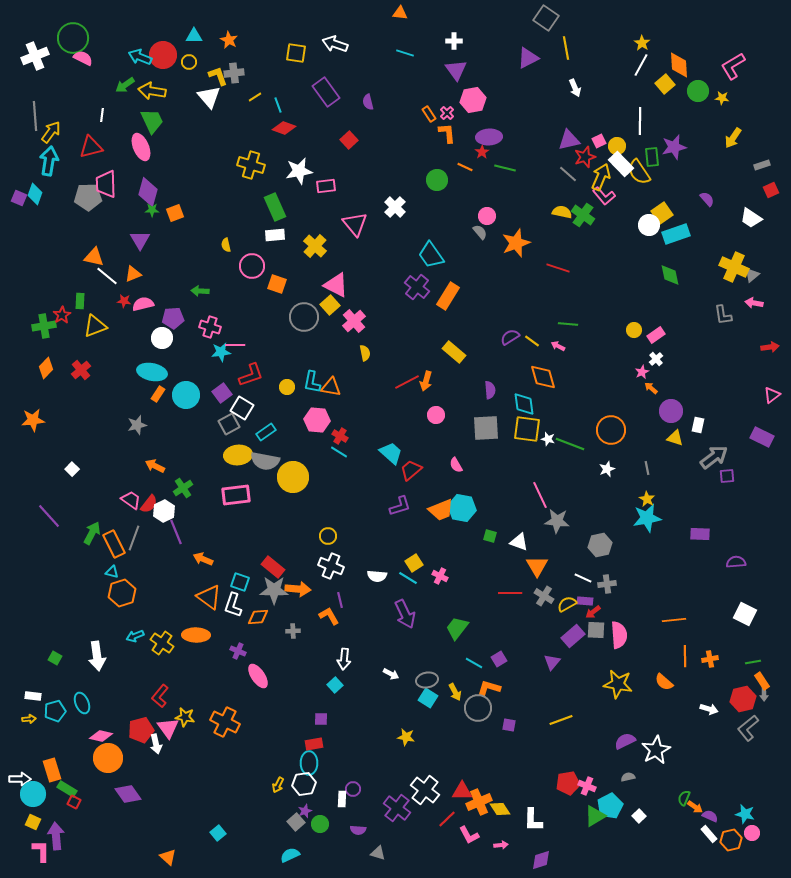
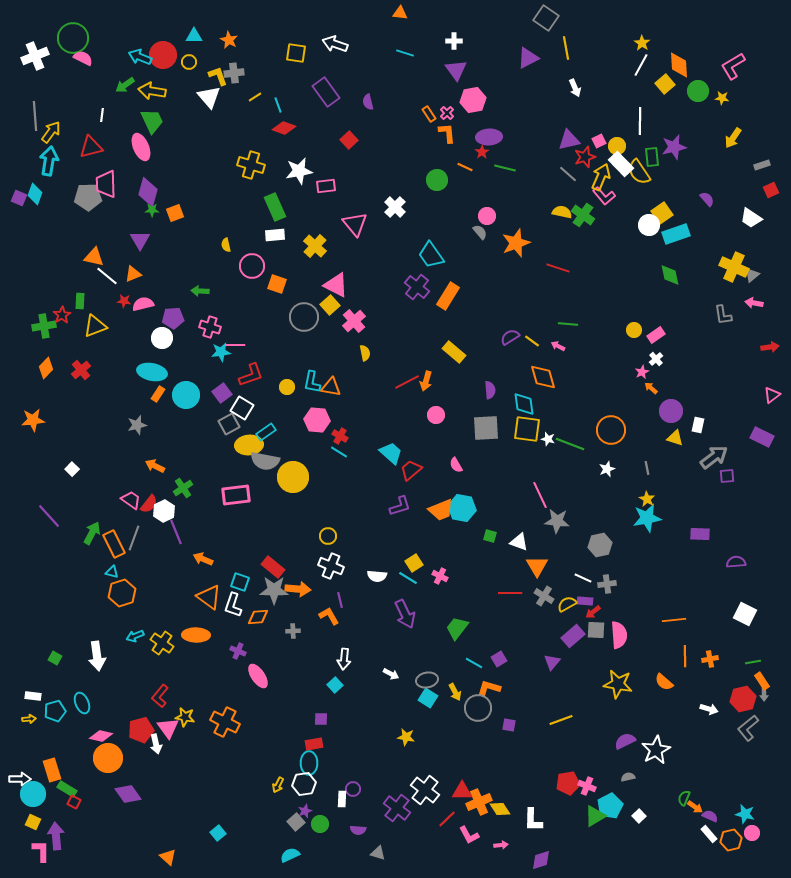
yellow ellipse at (238, 455): moved 11 px right, 10 px up
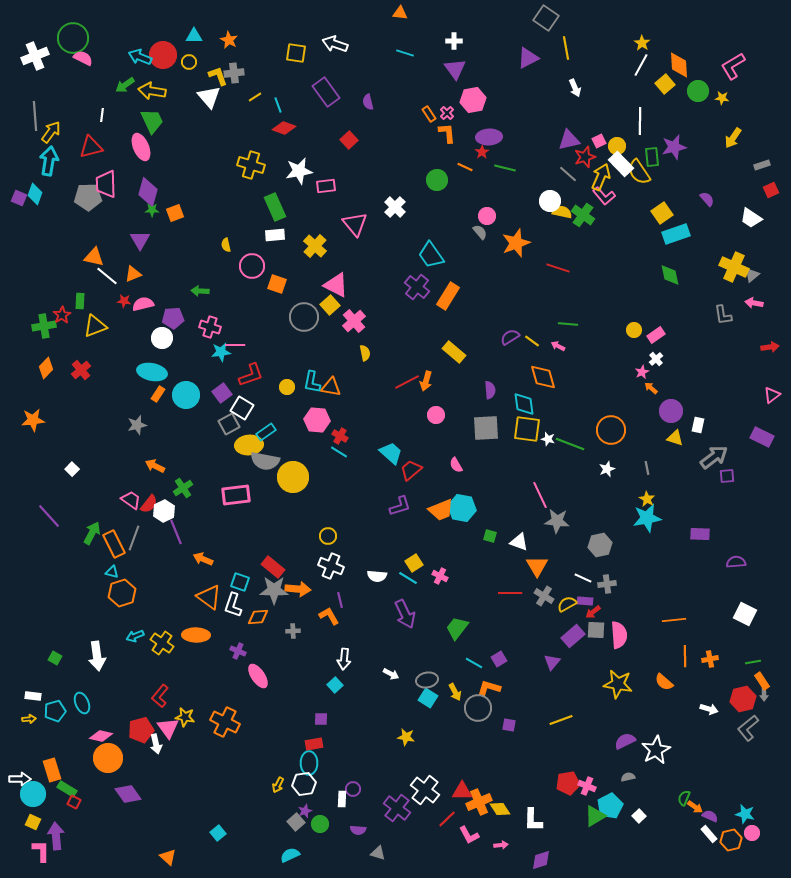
purple triangle at (456, 70): moved 1 px left, 1 px up
white circle at (649, 225): moved 99 px left, 24 px up
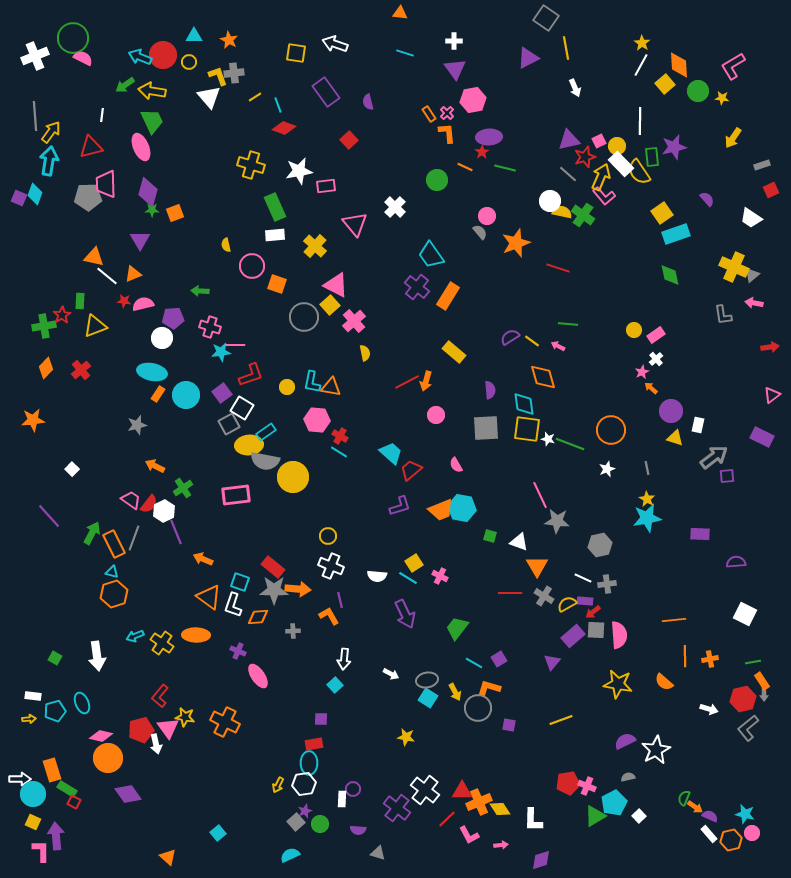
orange hexagon at (122, 593): moved 8 px left, 1 px down
cyan pentagon at (610, 806): moved 4 px right, 3 px up
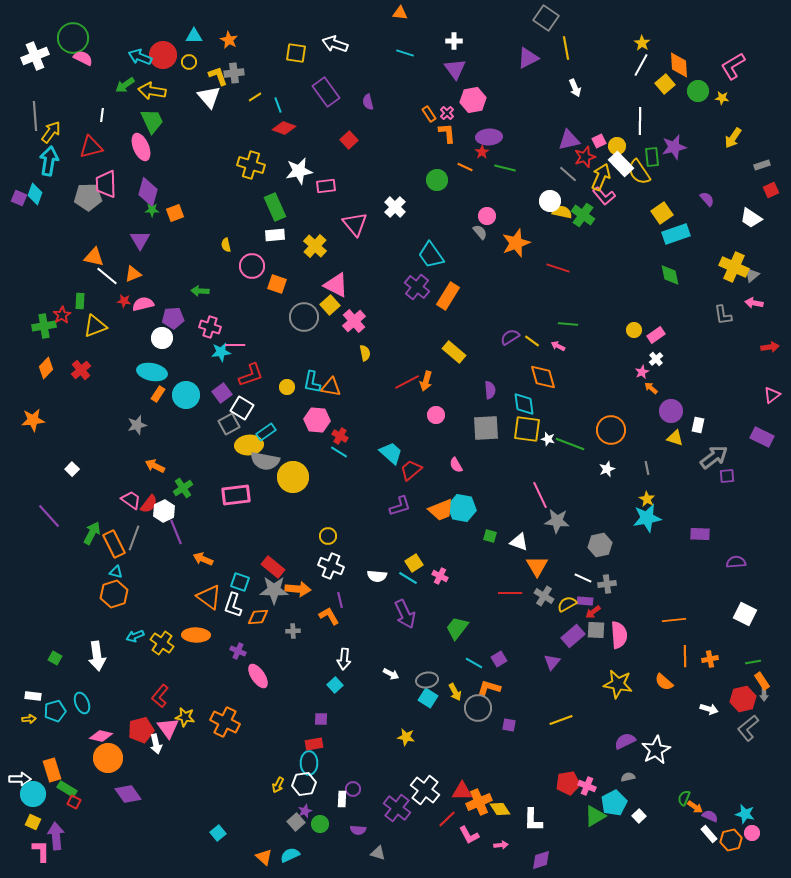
cyan triangle at (112, 572): moved 4 px right
orange triangle at (168, 857): moved 96 px right
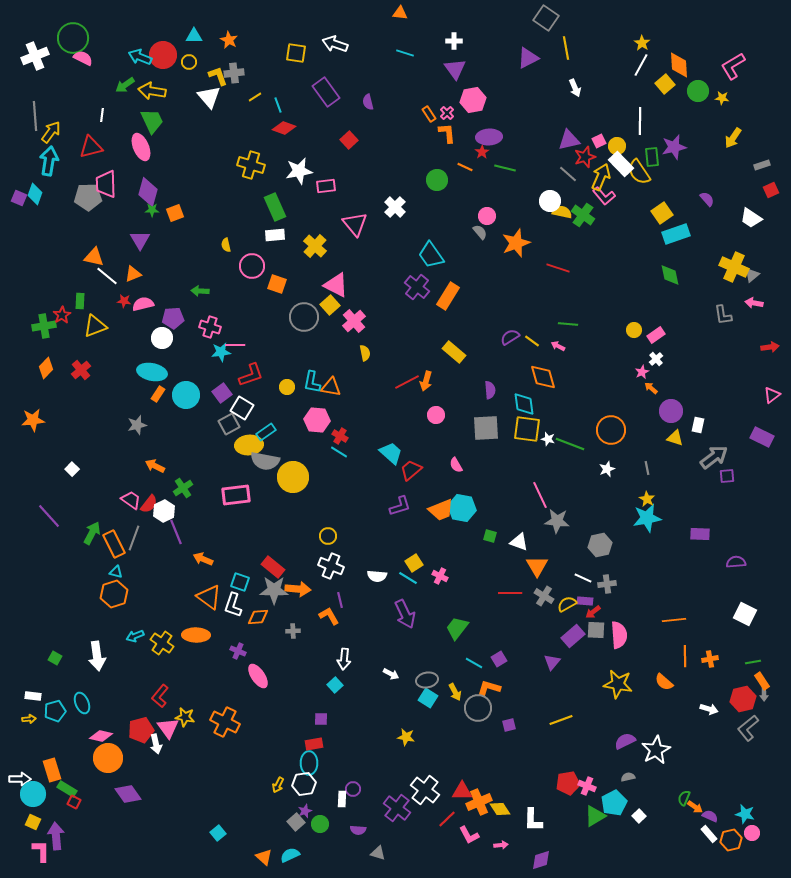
purple square at (509, 725): rotated 24 degrees counterclockwise
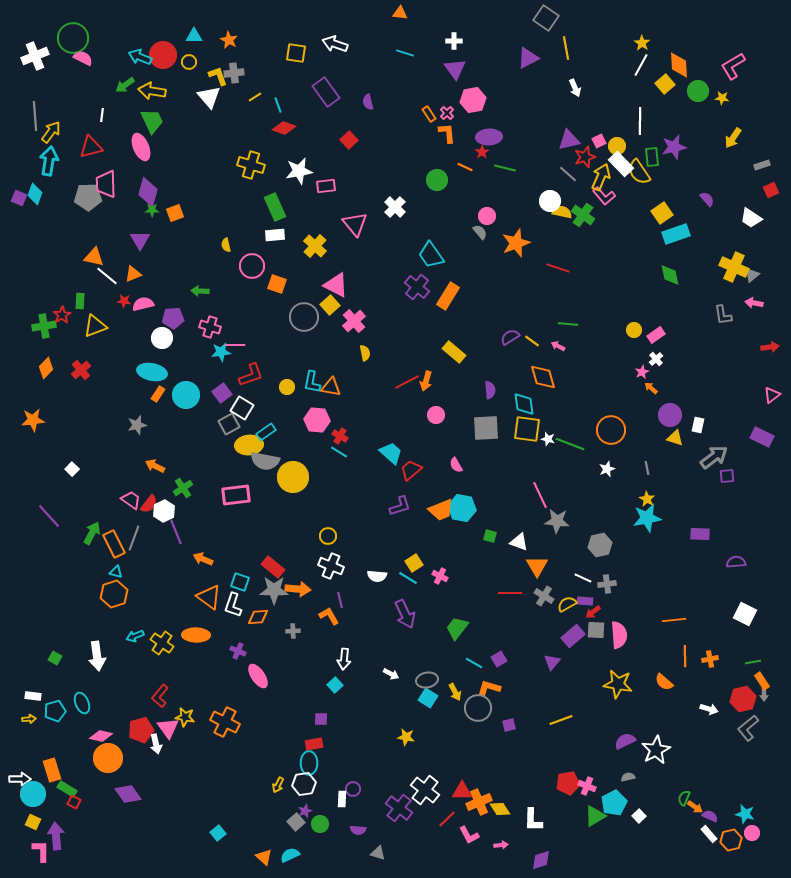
purple circle at (671, 411): moved 1 px left, 4 px down
purple cross at (397, 808): moved 2 px right
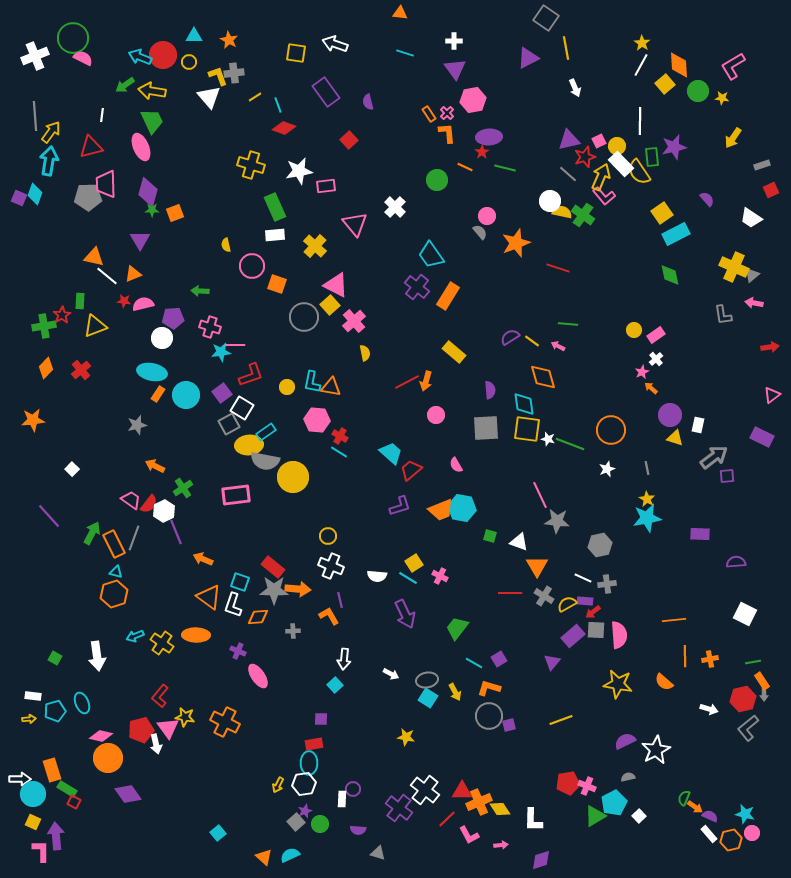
cyan rectangle at (676, 234): rotated 8 degrees counterclockwise
gray circle at (478, 708): moved 11 px right, 8 px down
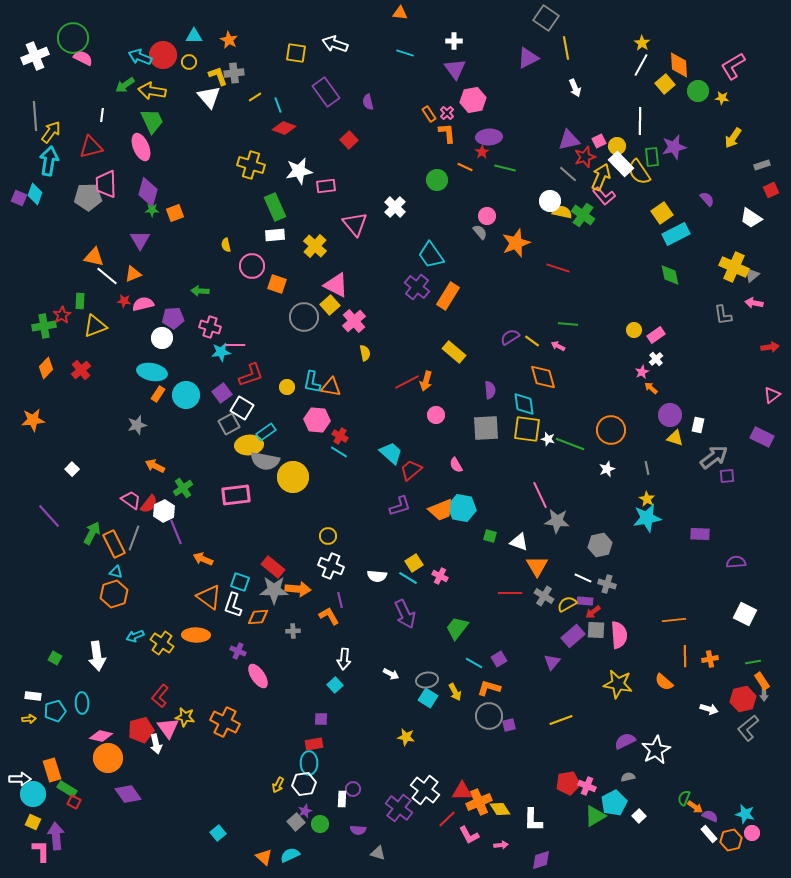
gray cross at (607, 584): rotated 24 degrees clockwise
cyan ellipse at (82, 703): rotated 20 degrees clockwise
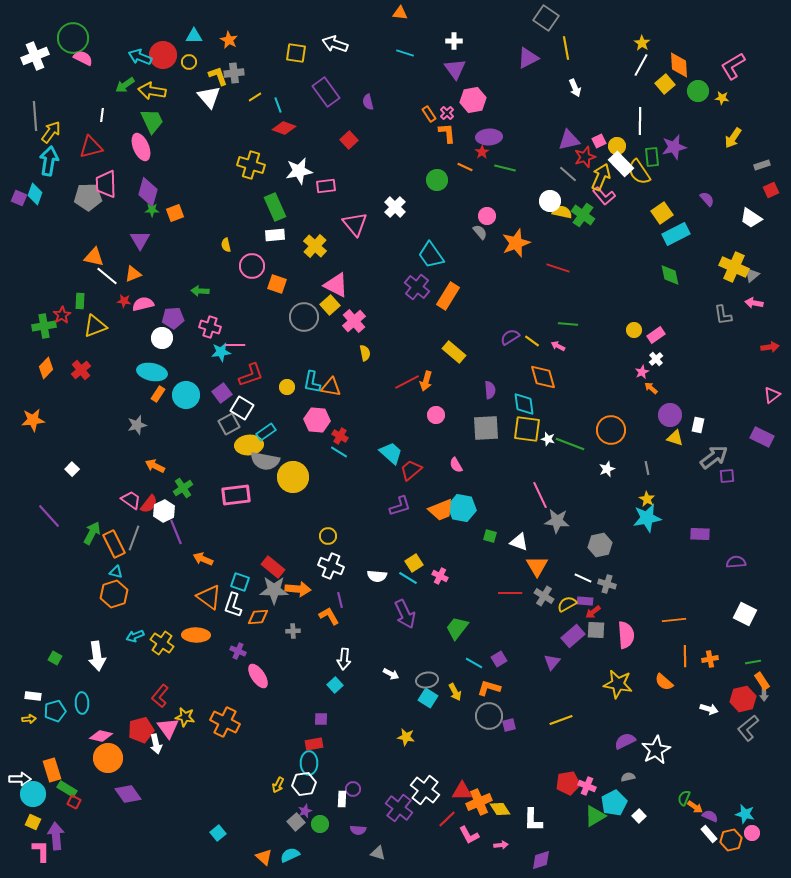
pink semicircle at (619, 635): moved 7 px right
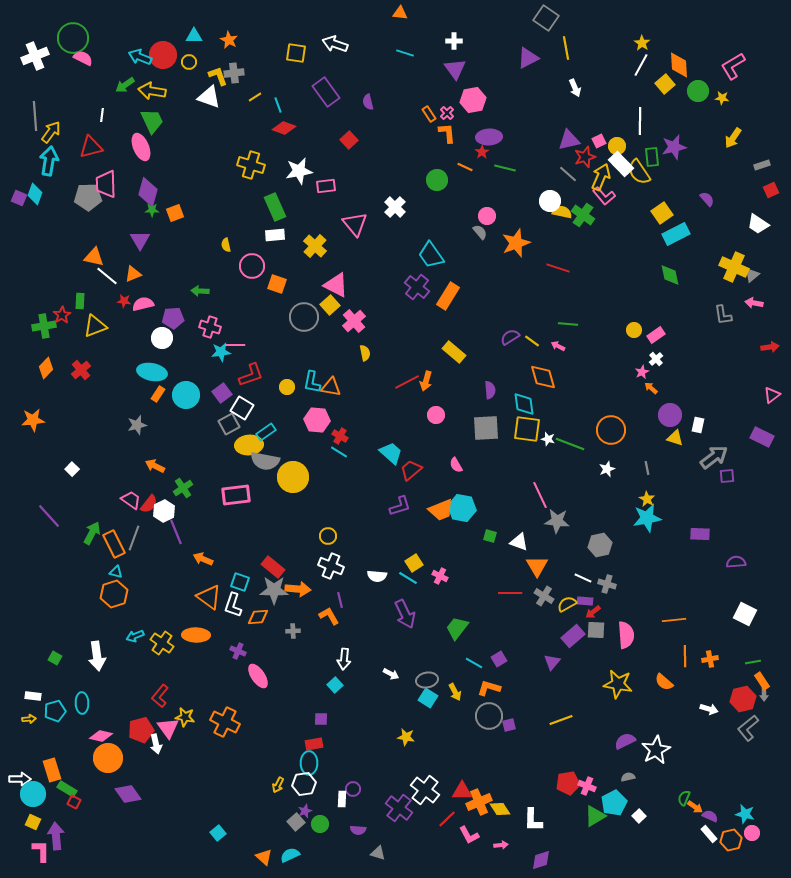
white triangle at (209, 97): rotated 30 degrees counterclockwise
white trapezoid at (751, 218): moved 7 px right, 6 px down
